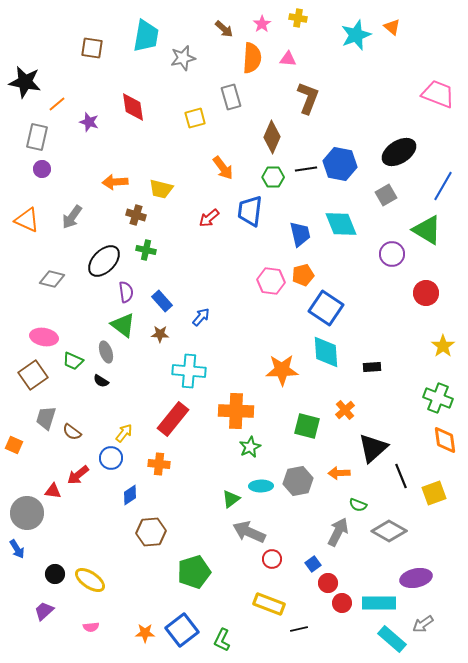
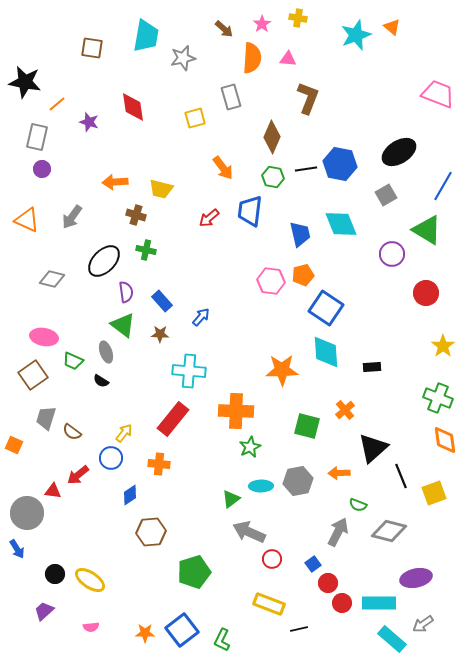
green hexagon at (273, 177): rotated 10 degrees clockwise
gray diamond at (389, 531): rotated 16 degrees counterclockwise
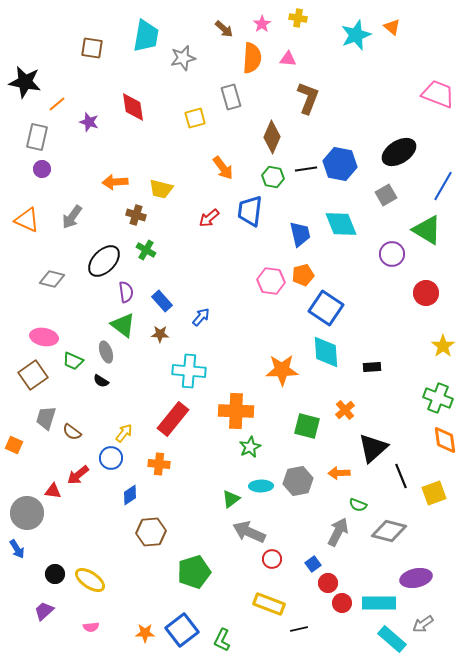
green cross at (146, 250): rotated 18 degrees clockwise
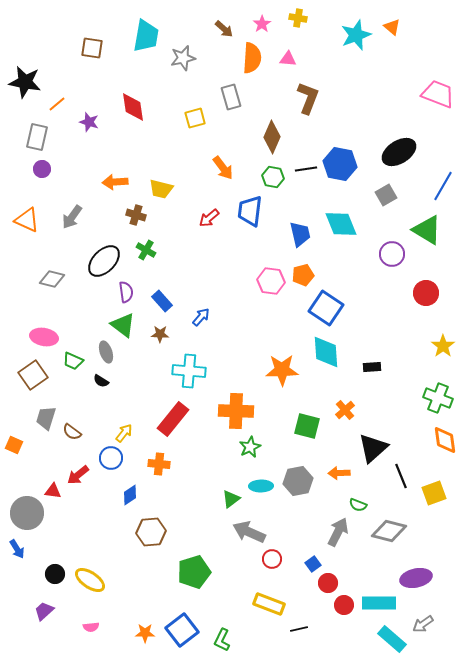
red circle at (342, 603): moved 2 px right, 2 px down
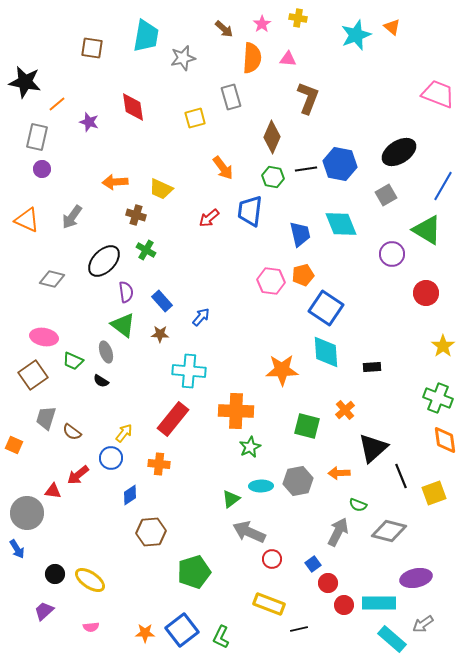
yellow trapezoid at (161, 189): rotated 10 degrees clockwise
green L-shape at (222, 640): moved 1 px left, 3 px up
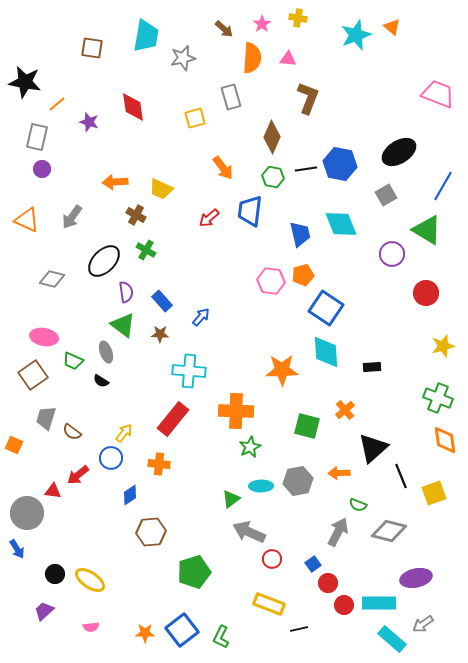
brown cross at (136, 215): rotated 12 degrees clockwise
yellow star at (443, 346): rotated 20 degrees clockwise
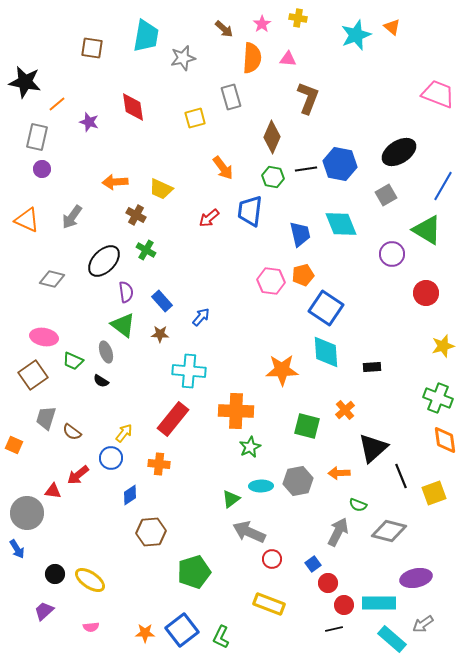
black line at (299, 629): moved 35 px right
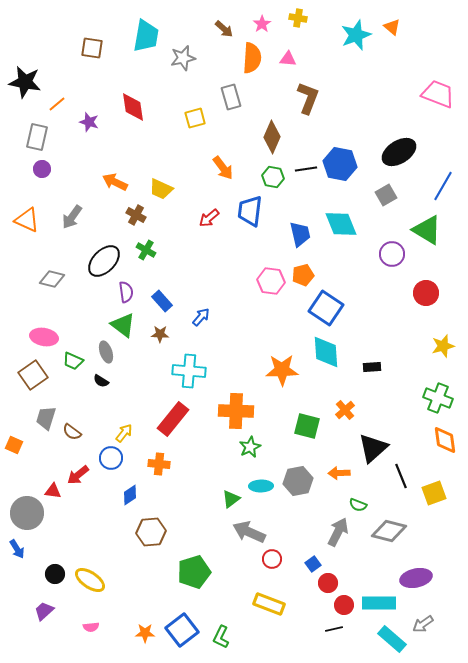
orange arrow at (115, 182): rotated 30 degrees clockwise
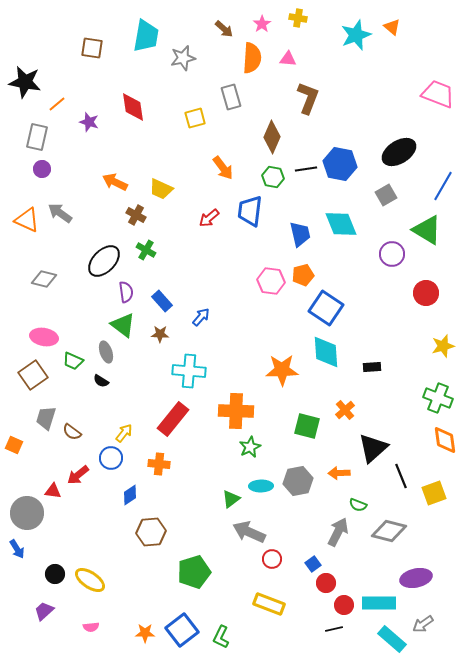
gray arrow at (72, 217): moved 12 px left, 4 px up; rotated 90 degrees clockwise
gray diamond at (52, 279): moved 8 px left
red circle at (328, 583): moved 2 px left
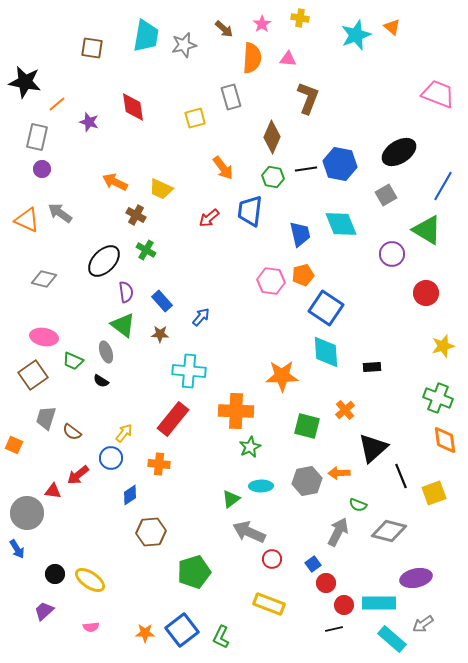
yellow cross at (298, 18): moved 2 px right
gray star at (183, 58): moved 1 px right, 13 px up
orange star at (282, 370): moved 6 px down
gray hexagon at (298, 481): moved 9 px right
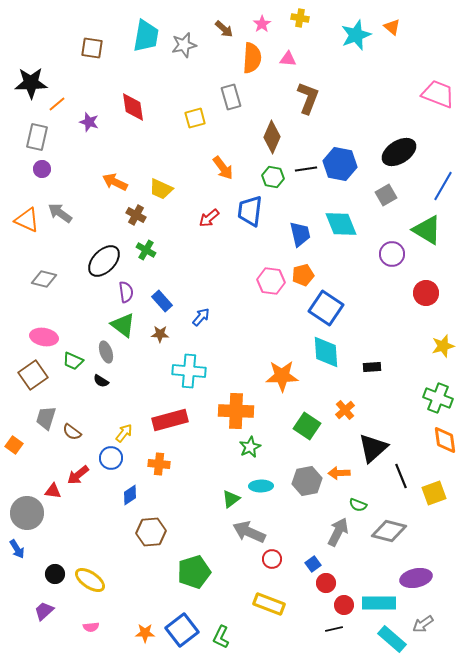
black star at (25, 82): moved 6 px right, 1 px down; rotated 12 degrees counterclockwise
red rectangle at (173, 419): moved 3 px left, 1 px down; rotated 36 degrees clockwise
green square at (307, 426): rotated 20 degrees clockwise
orange square at (14, 445): rotated 12 degrees clockwise
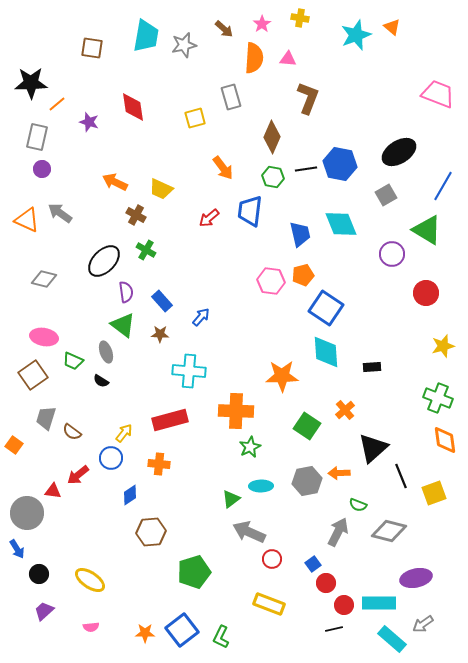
orange semicircle at (252, 58): moved 2 px right
black circle at (55, 574): moved 16 px left
